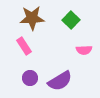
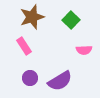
brown star: moved 1 px up; rotated 15 degrees counterclockwise
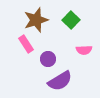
brown star: moved 4 px right, 3 px down
pink rectangle: moved 2 px right, 2 px up
purple circle: moved 18 px right, 19 px up
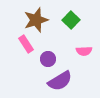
pink semicircle: moved 1 px down
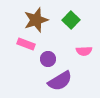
pink rectangle: rotated 36 degrees counterclockwise
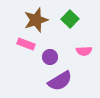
green square: moved 1 px left, 1 px up
purple circle: moved 2 px right, 2 px up
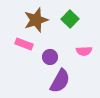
pink rectangle: moved 2 px left
purple semicircle: rotated 30 degrees counterclockwise
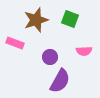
green square: rotated 24 degrees counterclockwise
pink rectangle: moved 9 px left, 1 px up
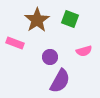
brown star: moved 1 px right; rotated 15 degrees counterclockwise
pink semicircle: rotated 14 degrees counterclockwise
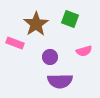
brown star: moved 1 px left, 4 px down
purple semicircle: rotated 60 degrees clockwise
